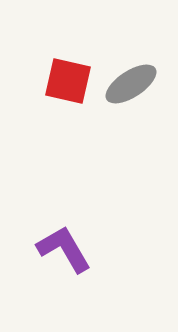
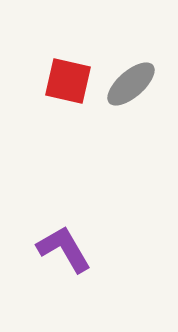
gray ellipse: rotated 8 degrees counterclockwise
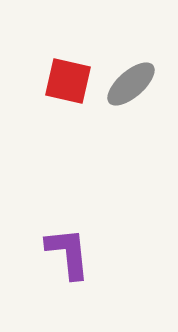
purple L-shape: moved 4 px right, 4 px down; rotated 24 degrees clockwise
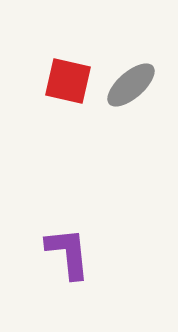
gray ellipse: moved 1 px down
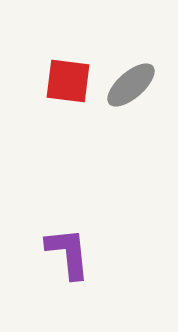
red square: rotated 6 degrees counterclockwise
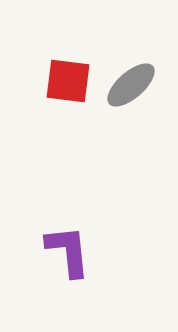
purple L-shape: moved 2 px up
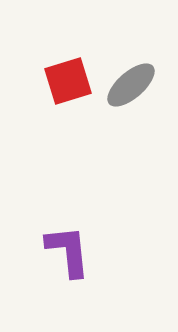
red square: rotated 24 degrees counterclockwise
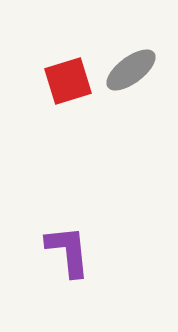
gray ellipse: moved 15 px up; rotated 4 degrees clockwise
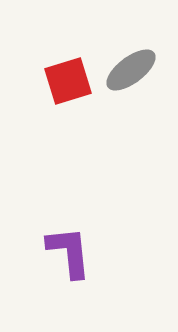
purple L-shape: moved 1 px right, 1 px down
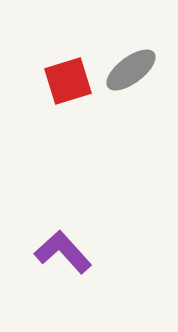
purple L-shape: moved 6 px left; rotated 36 degrees counterclockwise
